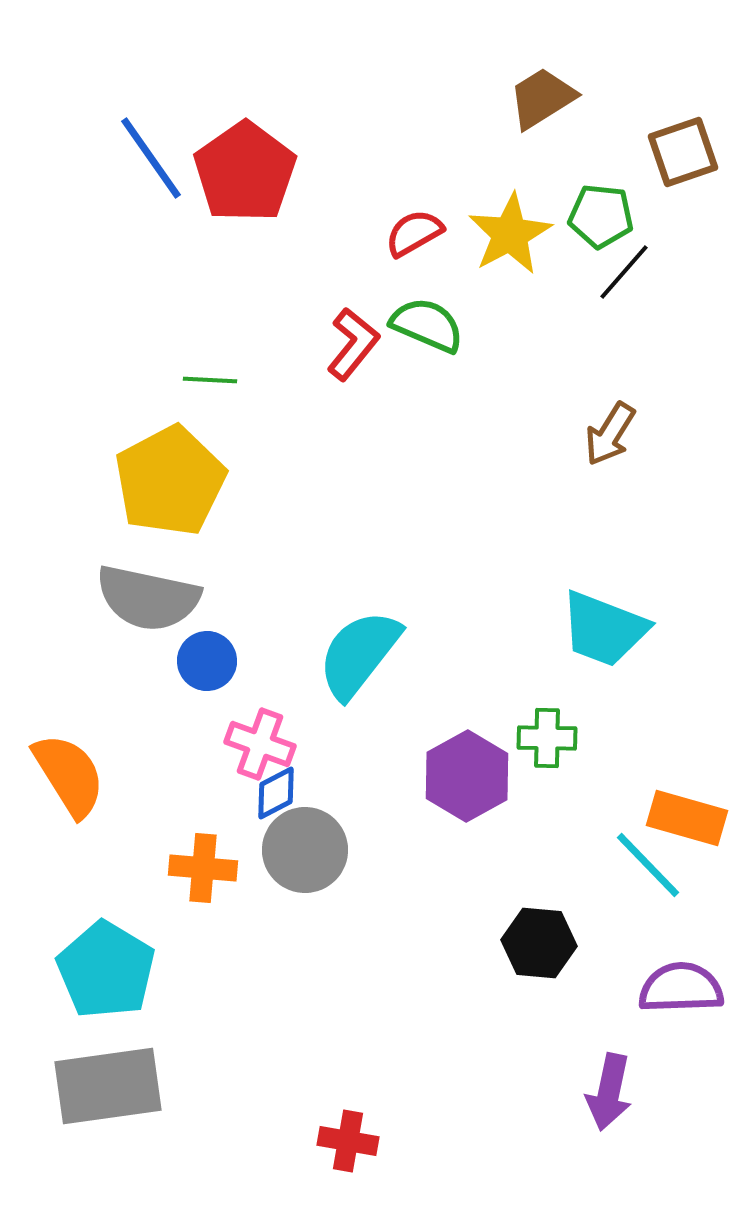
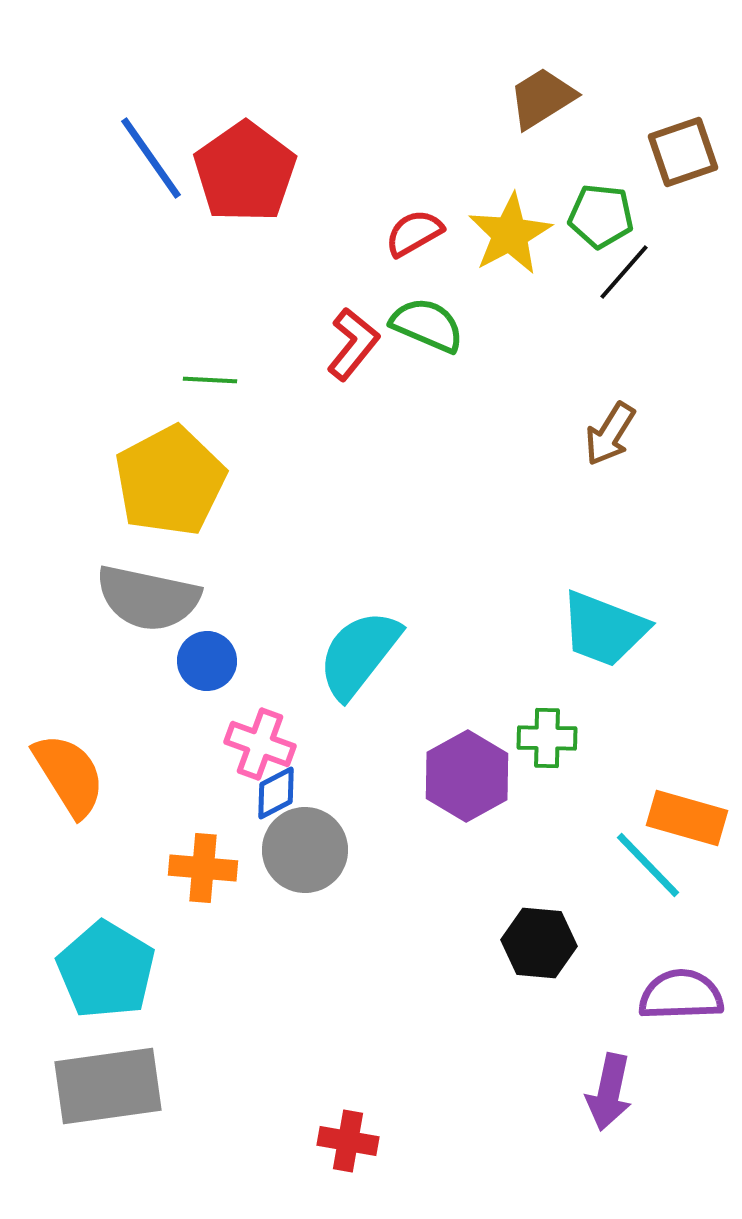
purple semicircle: moved 7 px down
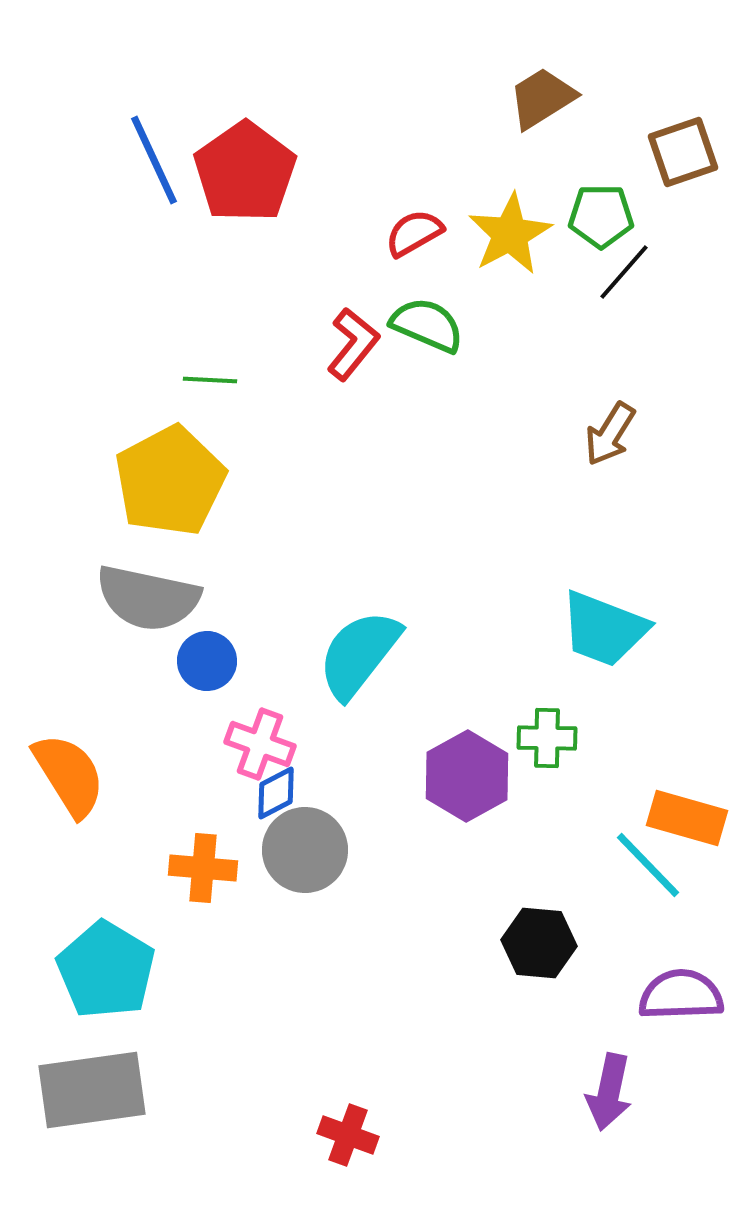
blue line: moved 3 px right, 2 px down; rotated 10 degrees clockwise
green pentagon: rotated 6 degrees counterclockwise
gray rectangle: moved 16 px left, 4 px down
red cross: moved 6 px up; rotated 10 degrees clockwise
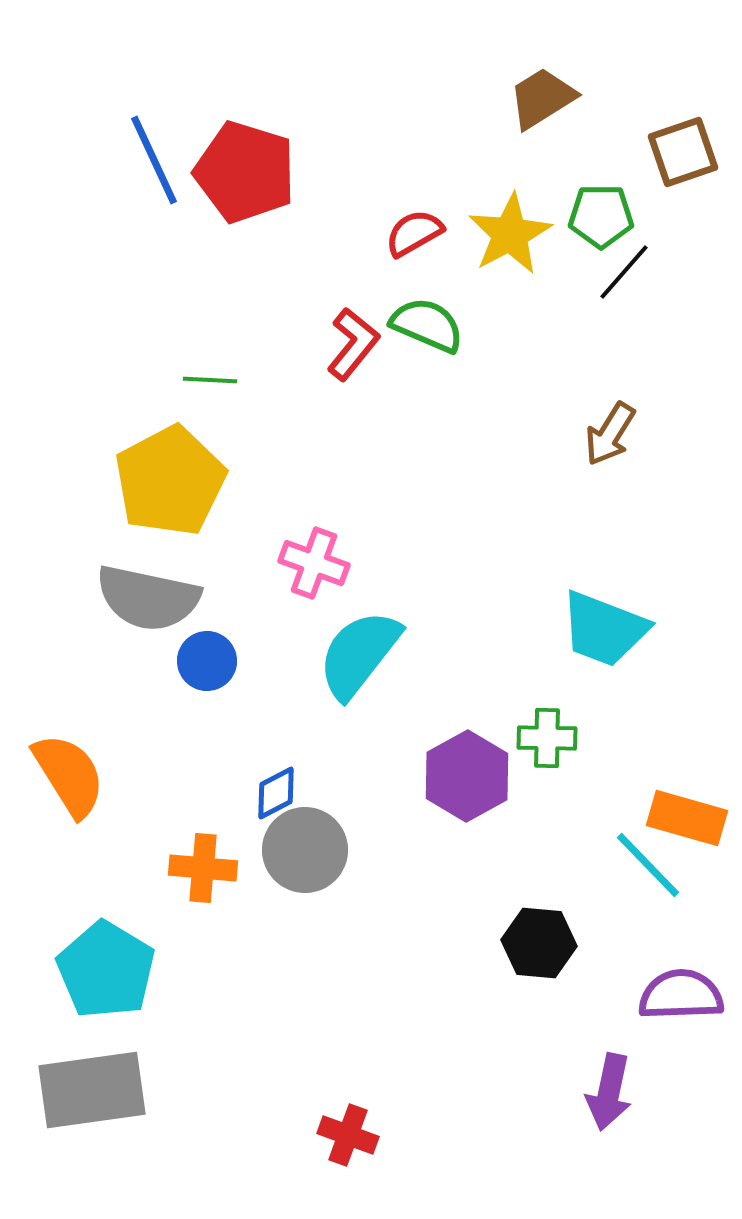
red pentagon: rotated 20 degrees counterclockwise
pink cross: moved 54 px right, 181 px up
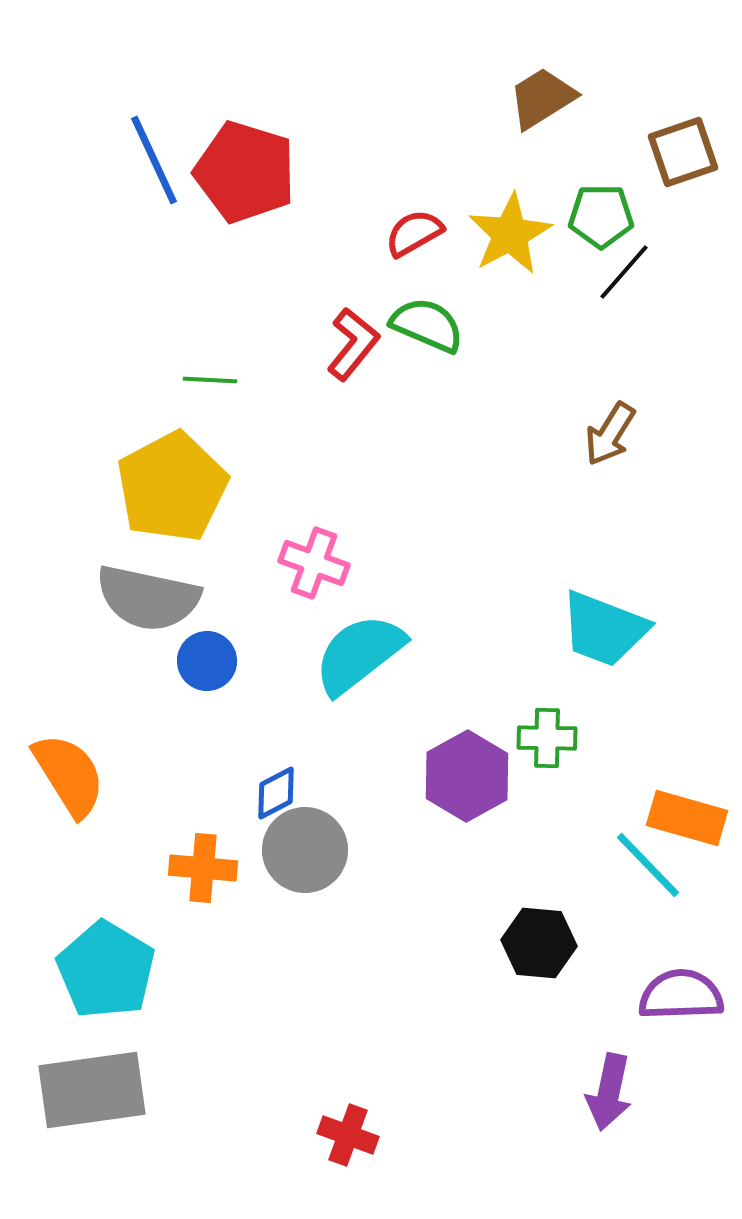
yellow pentagon: moved 2 px right, 6 px down
cyan semicircle: rotated 14 degrees clockwise
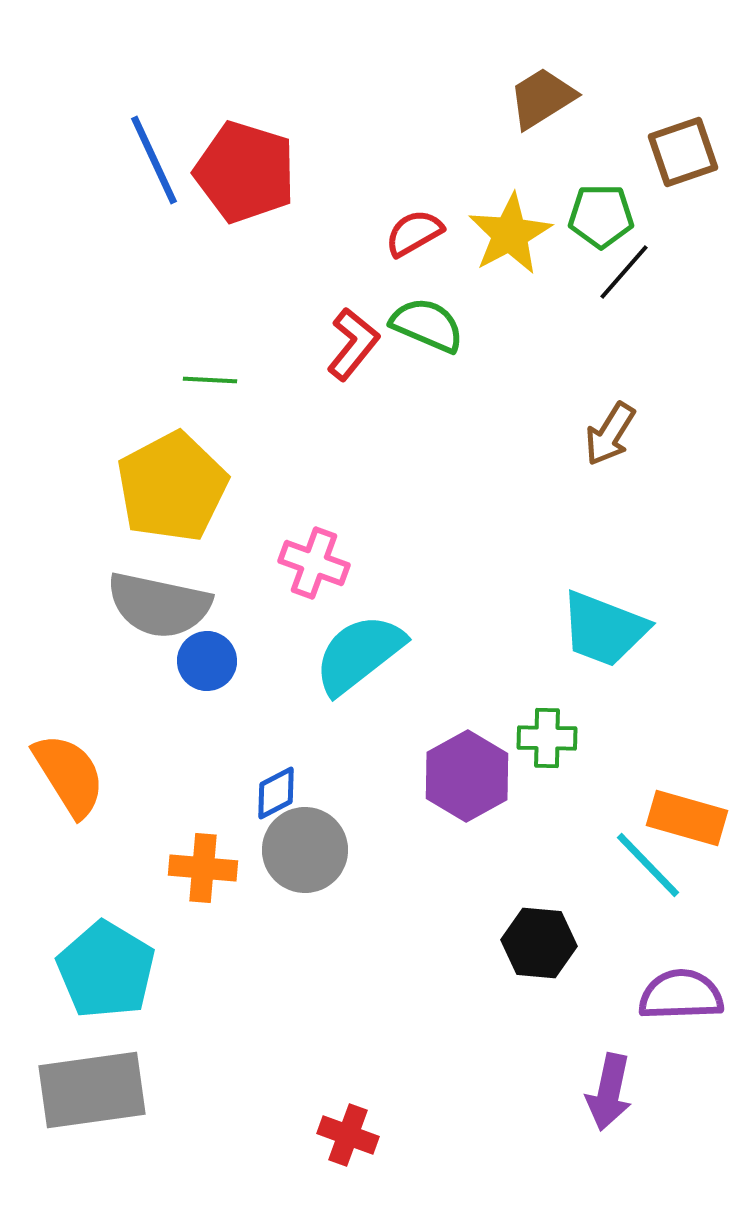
gray semicircle: moved 11 px right, 7 px down
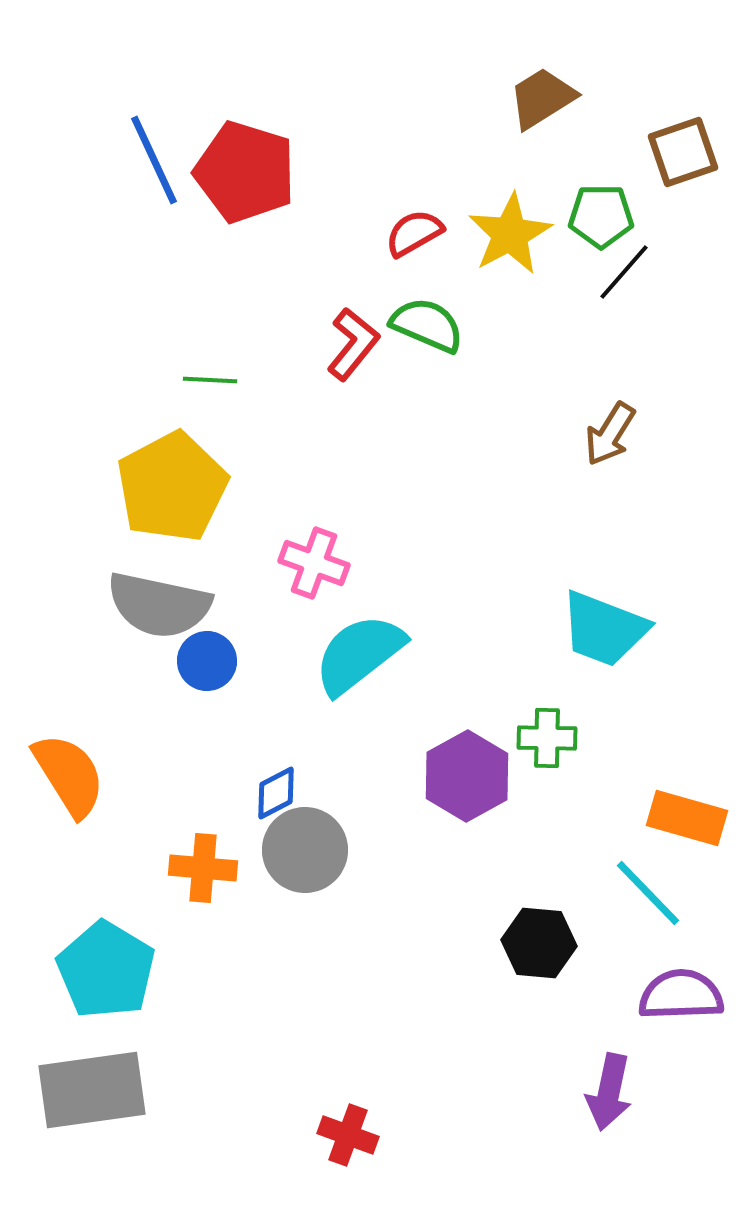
cyan line: moved 28 px down
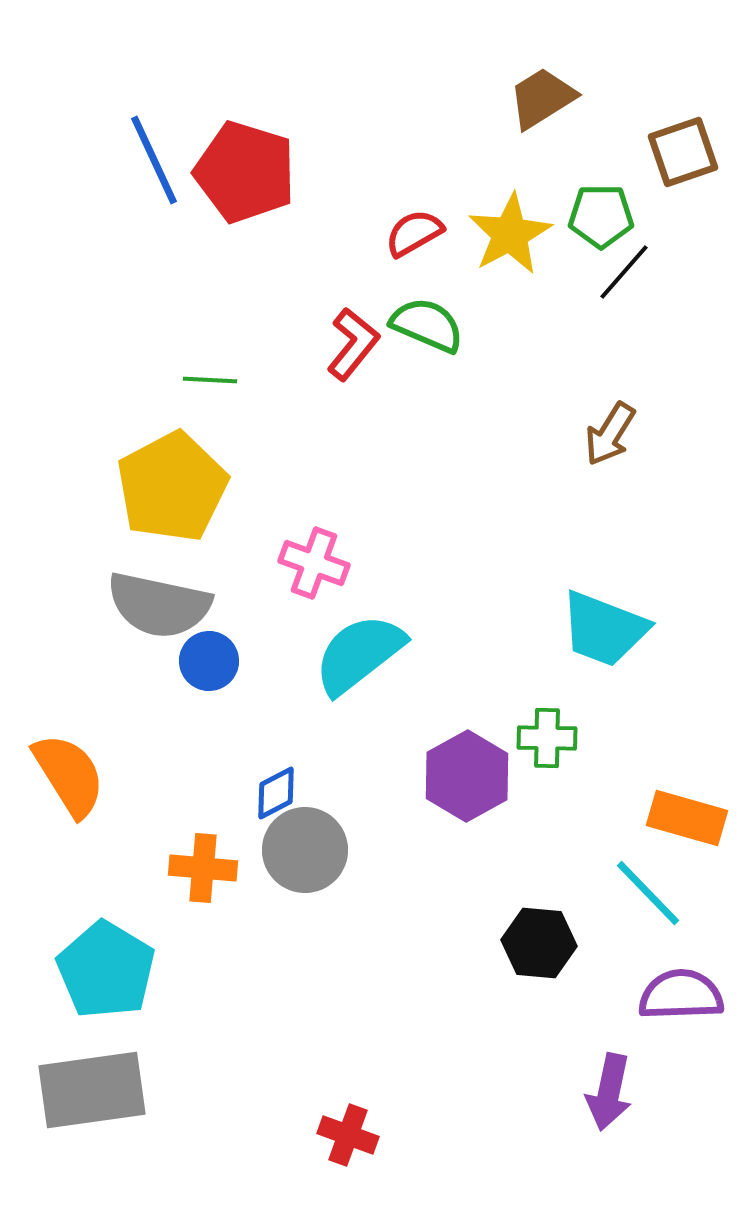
blue circle: moved 2 px right
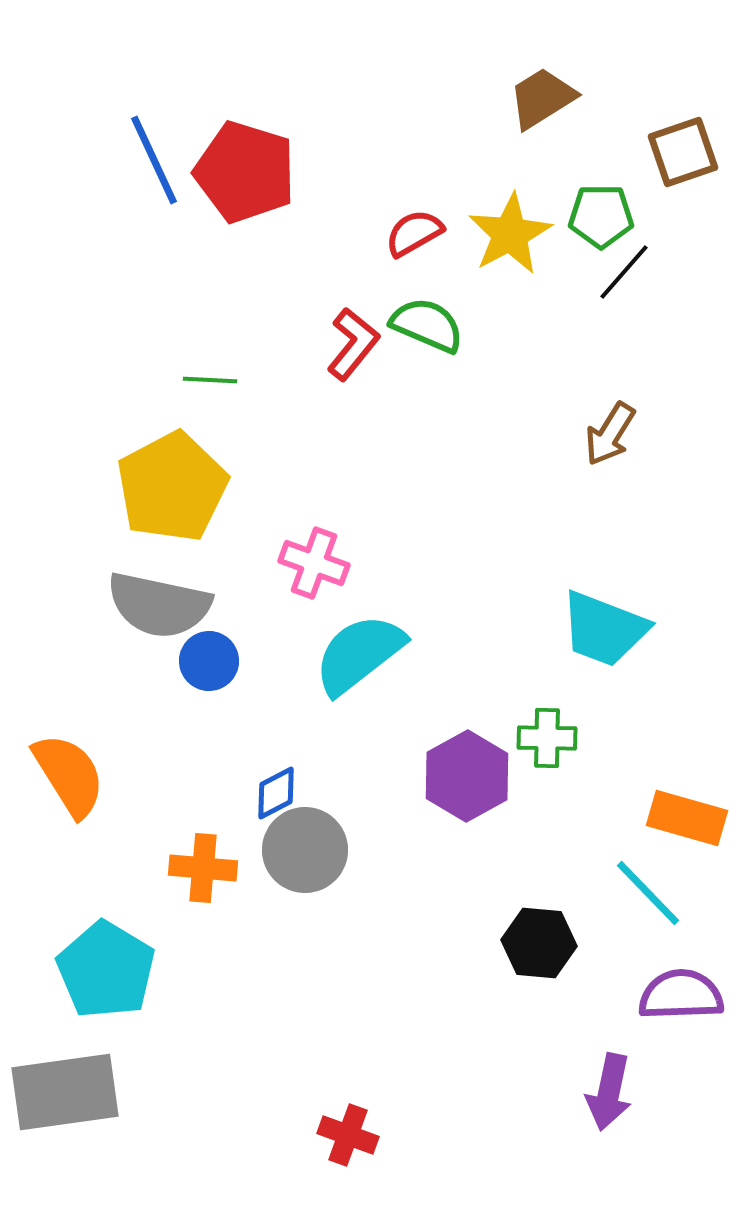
gray rectangle: moved 27 px left, 2 px down
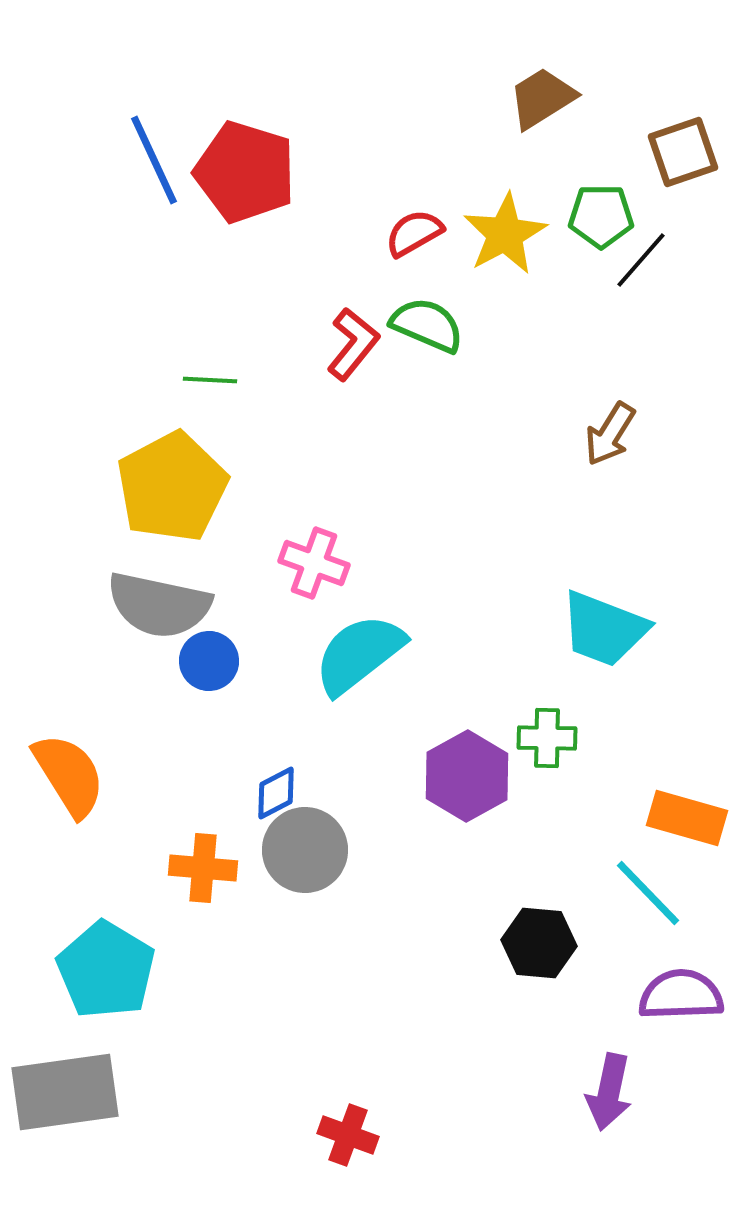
yellow star: moved 5 px left
black line: moved 17 px right, 12 px up
